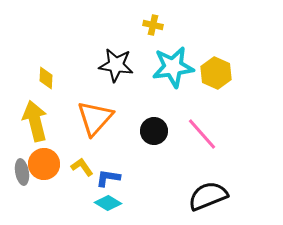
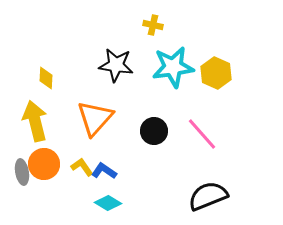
blue L-shape: moved 4 px left, 7 px up; rotated 25 degrees clockwise
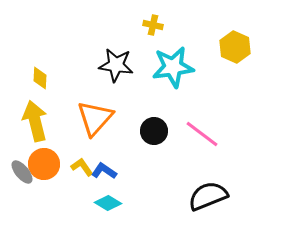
yellow hexagon: moved 19 px right, 26 px up
yellow diamond: moved 6 px left
pink line: rotated 12 degrees counterclockwise
gray ellipse: rotated 30 degrees counterclockwise
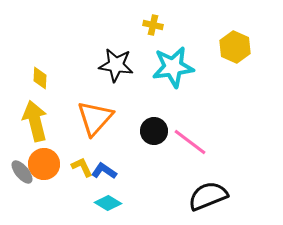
pink line: moved 12 px left, 8 px down
yellow L-shape: rotated 10 degrees clockwise
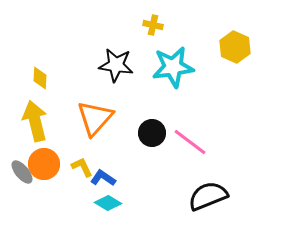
black circle: moved 2 px left, 2 px down
blue L-shape: moved 1 px left, 7 px down
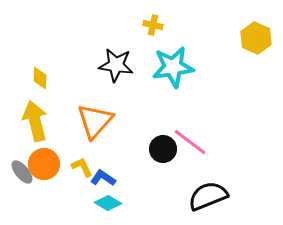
yellow hexagon: moved 21 px right, 9 px up
orange triangle: moved 3 px down
black circle: moved 11 px right, 16 px down
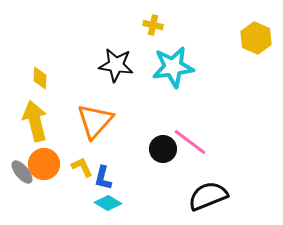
blue L-shape: rotated 110 degrees counterclockwise
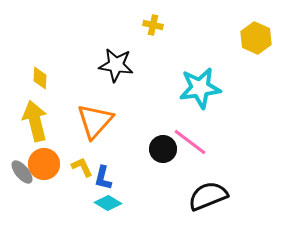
cyan star: moved 27 px right, 21 px down
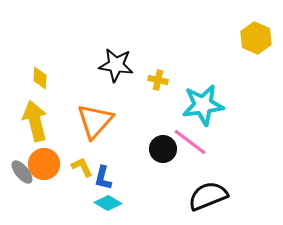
yellow cross: moved 5 px right, 55 px down
cyan star: moved 3 px right, 17 px down
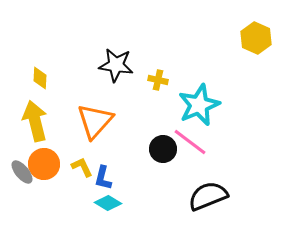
cyan star: moved 4 px left; rotated 15 degrees counterclockwise
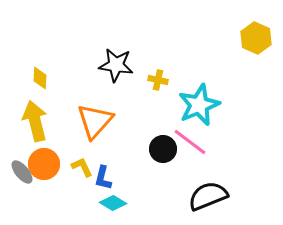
cyan diamond: moved 5 px right
